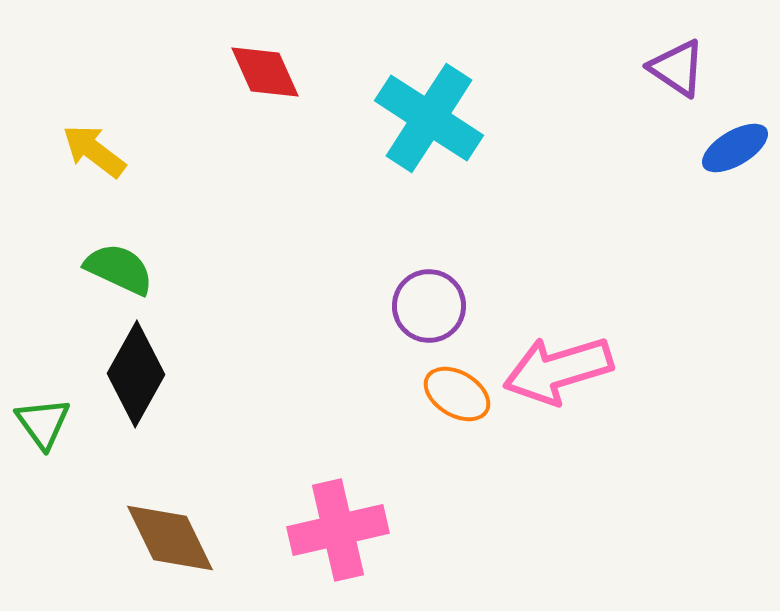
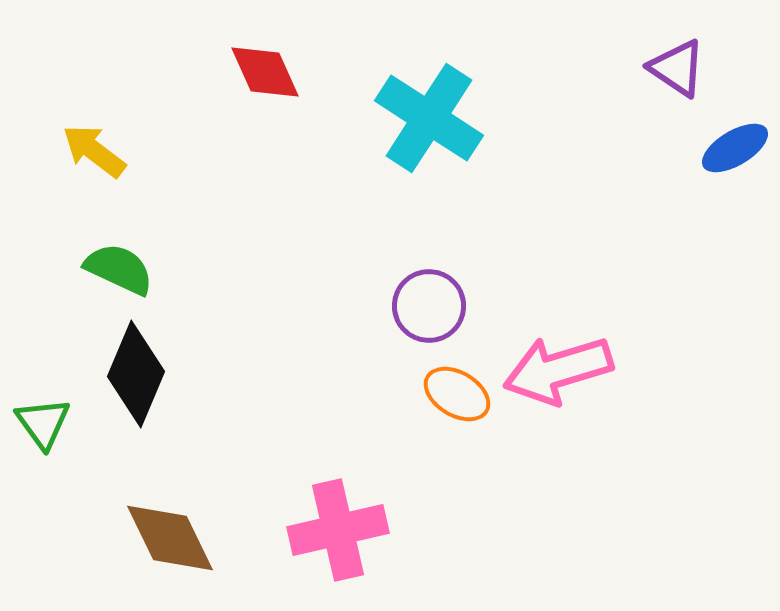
black diamond: rotated 6 degrees counterclockwise
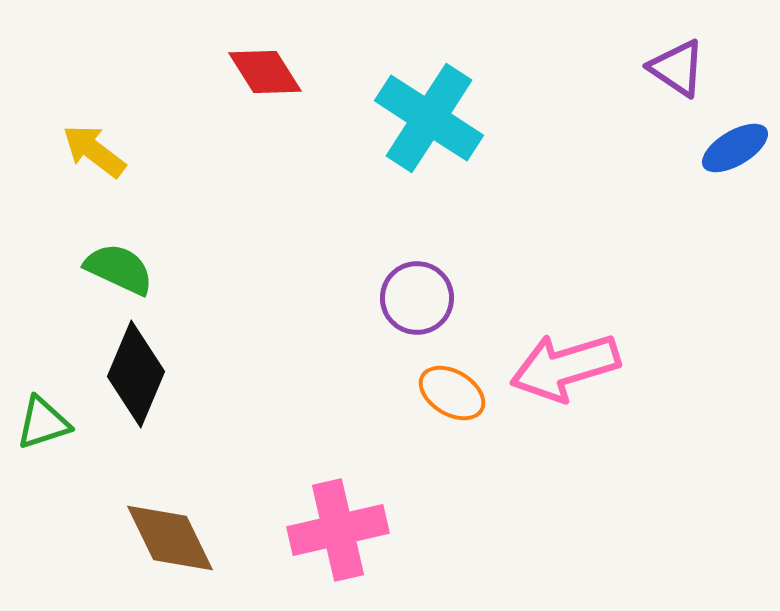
red diamond: rotated 8 degrees counterclockwise
purple circle: moved 12 px left, 8 px up
pink arrow: moved 7 px right, 3 px up
orange ellipse: moved 5 px left, 1 px up
green triangle: rotated 48 degrees clockwise
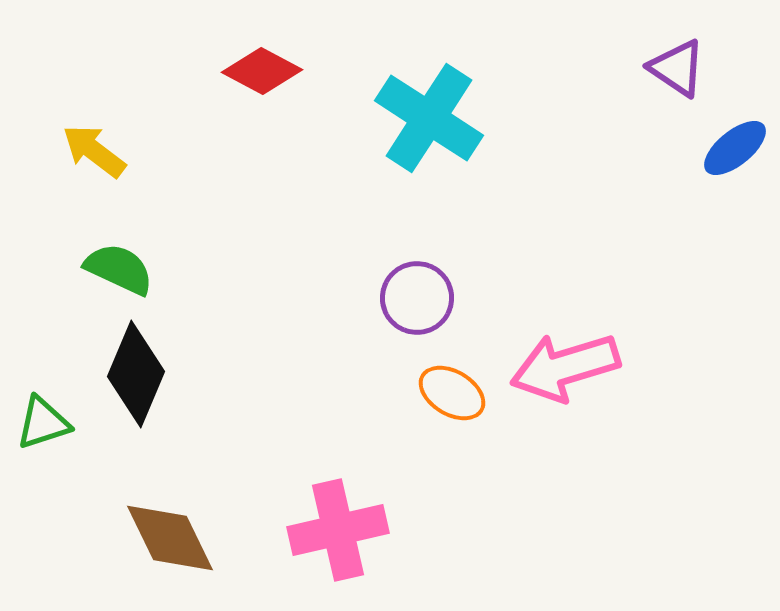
red diamond: moved 3 px left, 1 px up; rotated 30 degrees counterclockwise
blue ellipse: rotated 8 degrees counterclockwise
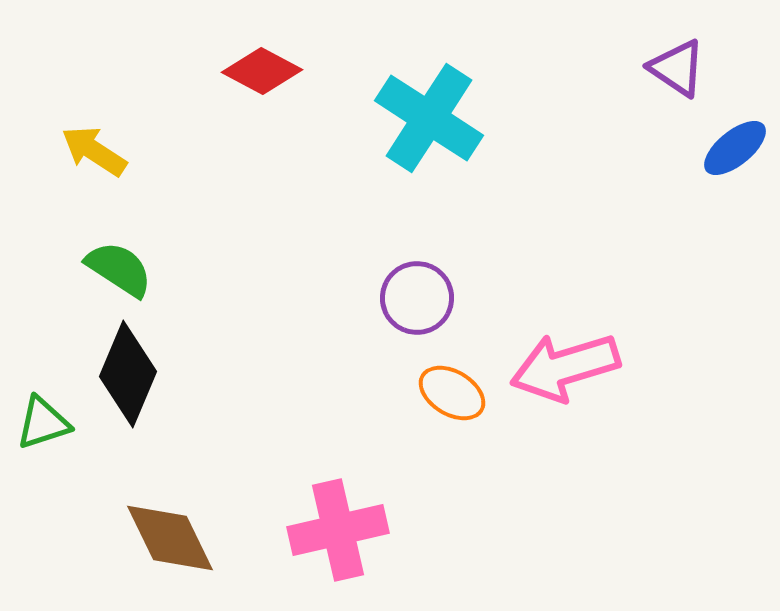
yellow arrow: rotated 4 degrees counterclockwise
green semicircle: rotated 8 degrees clockwise
black diamond: moved 8 px left
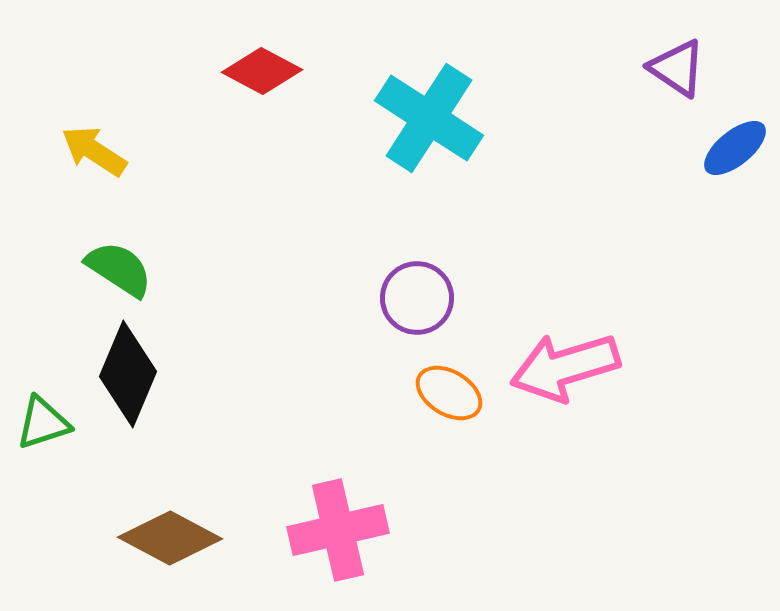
orange ellipse: moved 3 px left
brown diamond: rotated 36 degrees counterclockwise
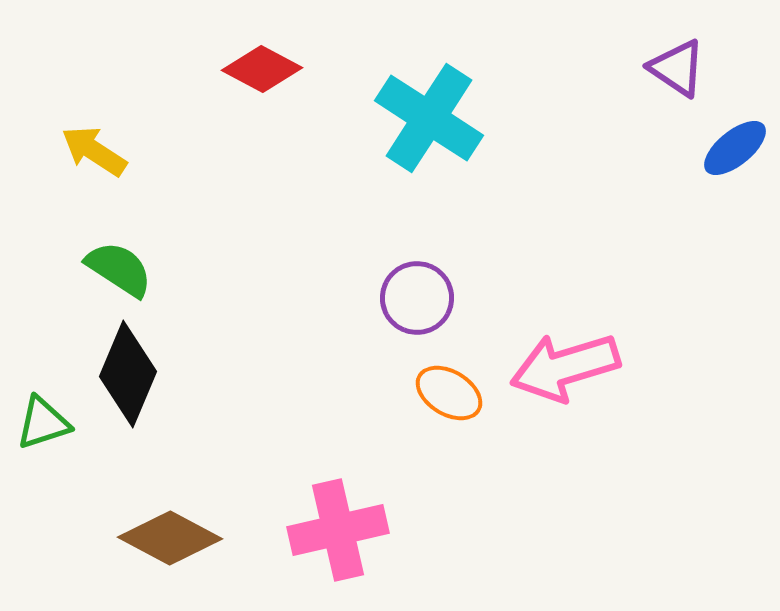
red diamond: moved 2 px up
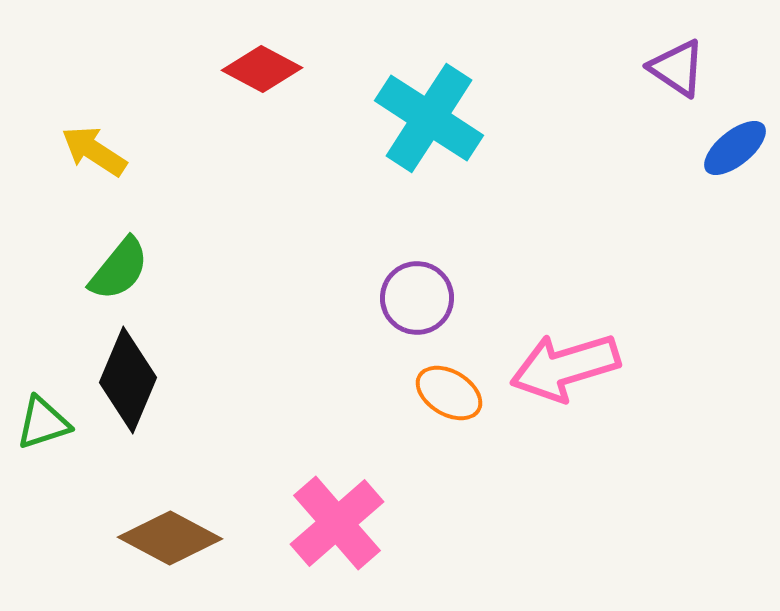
green semicircle: rotated 96 degrees clockwise
black diamond: moved 6 px down
pink cross: moved 1 px left, 7 px up; rotated 28 degrees counterclockwise
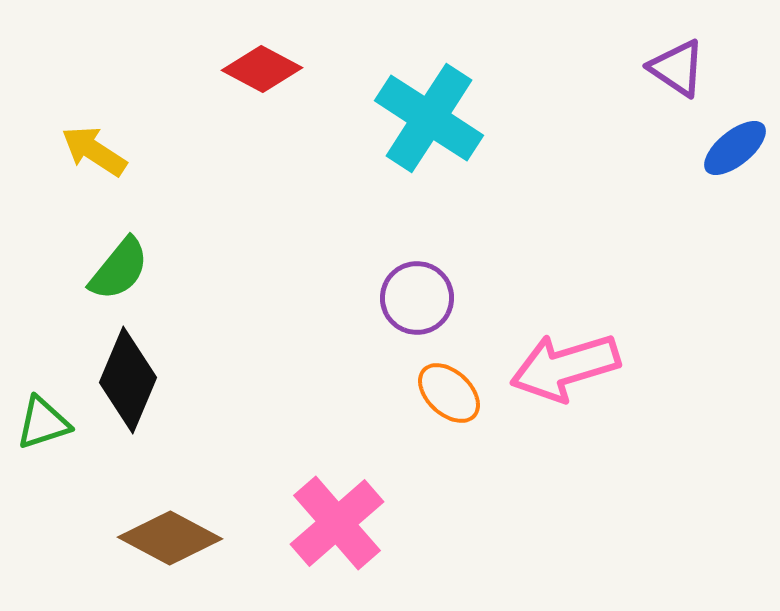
orange ellipse: rotated 12 degrees clockwise
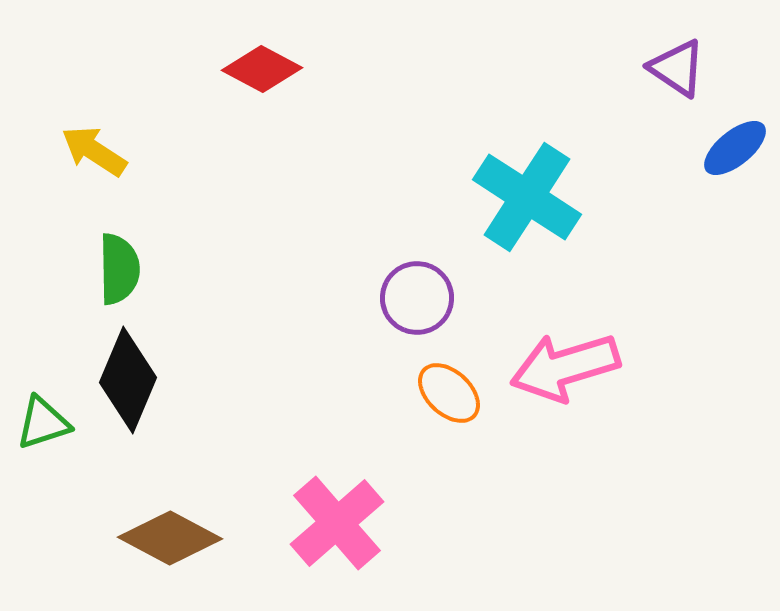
cyan cross: moved 98 px right, 79 px down
green semicircle: rotated 40 degrees counterclockwise
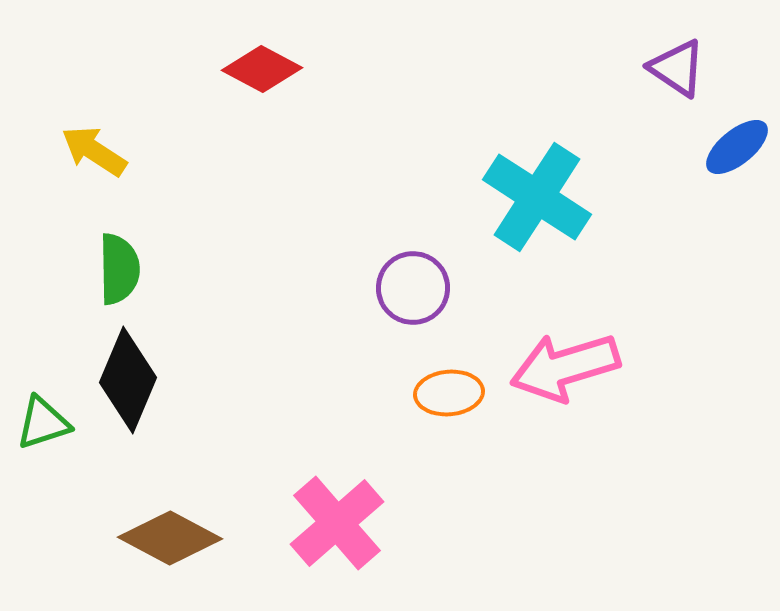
blue ellipse: moved 2 px right, 1 px up
cyan cross: moved 10 px right
purple circle: moved 4 px left, 10 px up
orange ellipse: rotated 48 degrees counterclockwise
